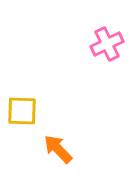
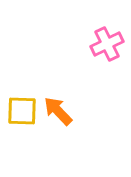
orange arrow: moved 38 px up
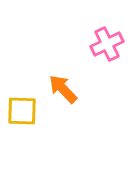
orange arrow: moved 5 px right, 22 px up
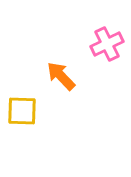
orange arrow: moved 2 px left, 13 px up
